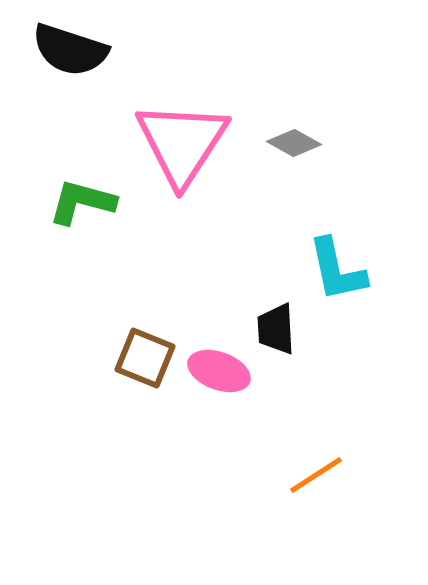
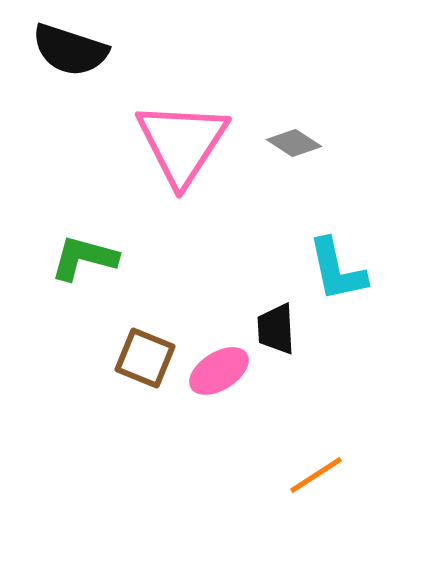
gray diamond: rotated 4 degrees clockwise
green L-shape: moved 2 px right, 56 px down
pink ellipse: rotated 52 degrees counterclockwise
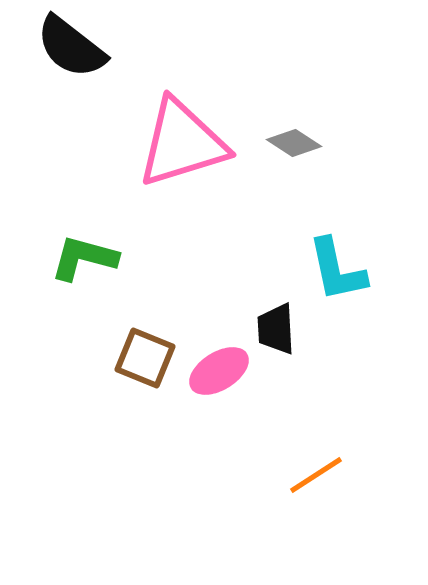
black semicircle: moved 1 px right, 3 px up; rotated 20 degrees clockwise
pink triangle: rotated 40 degrees clockwise
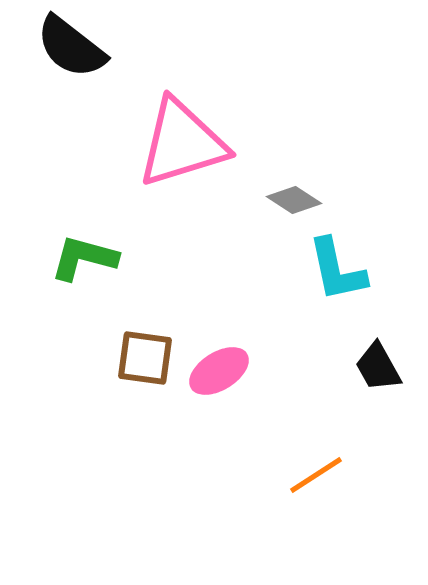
gray diamond: moved 57 px down
black trapezoid: moved 102 px right, 38 px down; rotated 26 degrees counterclockwise
brown square: rotated 14 degrees counterclockwise
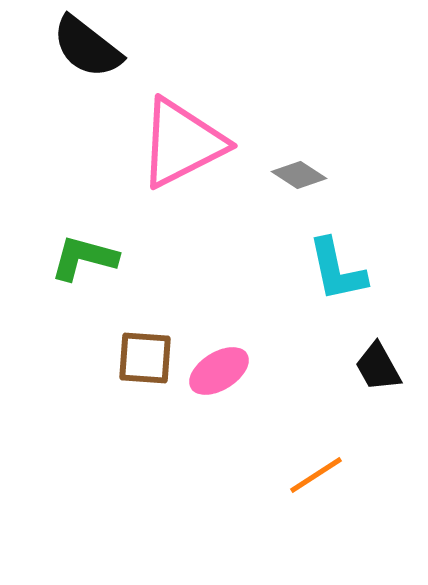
black semicircle: moved 16 px right
pink triangle: rotated 10 degrees counterclockwise
gray diamond: moved 5 px right, 25 px up
brown square: rotated 4 degrees counterclockwise
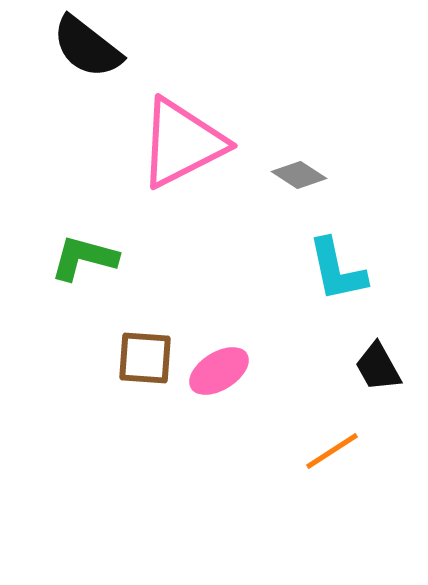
orange line: moved 16 px right, 24 px up
